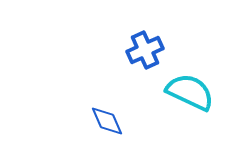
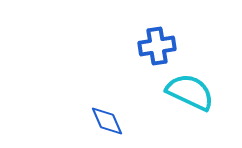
blue cross: moved 12 px right, 4 px up; rotated 15 degrees clockwise
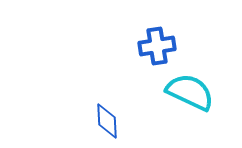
blue diamond: rotated 21 degrees clockwise
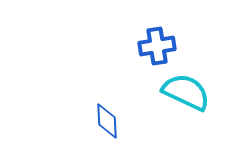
cyan semicircle: moved 4 px left
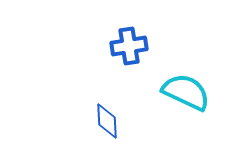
blue cross: moved 28 px left
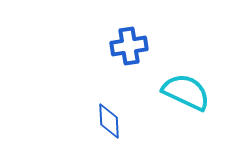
blue diamond: moved 2 px right
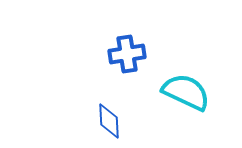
blue cross: moved 2 px left, 8 px down
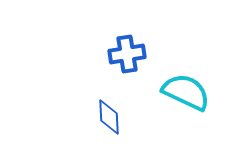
blue diamond: moved 4 px up
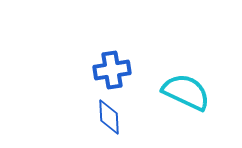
blue cross: moved 15 px left, 16 px down
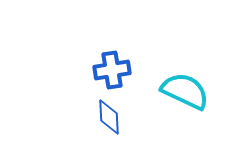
cyan semicircle: moved 1 px left, 1 px up
